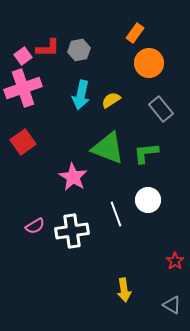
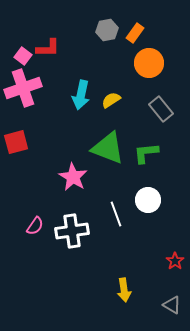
gray hexagon: moved 28 px right, 20 px up
pink square: rotated 18 degrees counterclockwise
red square: moved 7 px left; rotated 20 degrees clockwise
pink semicircle: rotated 24 degrees counterclockwise
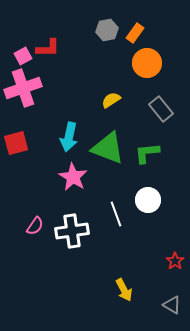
pink square: rotated 24 degrees clockwise
orange circle: moved 2 px left
cyan arrow: moved 12 px left, 42 px down
red square: moved 1 px down
green L-shape: moved 1 px right
yellow arrow: rotated 20 degrees counterclockwise
